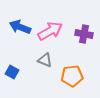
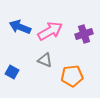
purple cross: rotated 30 degrees counterclockwise
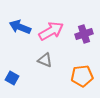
pink arrow: moved 1 px right
blue square: moved 6 px down
orange pentagon: moved 10 px right
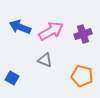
purple cross: moved 1 px left
orange pentagon: rotated 20 degrees clockwise
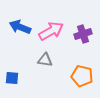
gray triangle: rotated 14 degrees counterclockwise
blue square: rotated 24 degrees counterclockwise
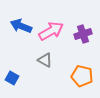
blue arrow: moved 1 px right, 1 px up
gray triangle: rotated 21 degrees clockwise
blue square: rotated 24 degrees clockwise
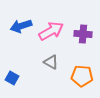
blue arrow: rotated 40 degrees counterclockwise
purple cross: rotated 24 degrees clockwise
gray triangle: moved 6 px right, 2 px down
orange pentagon: rotated 10 degrees counterclockwise
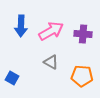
blue arrow: rotated 70 degrees counterclockwise
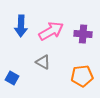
gray triangle: moved 8 px left
orange pentagon: rotated 10 degrees counterclockwise
